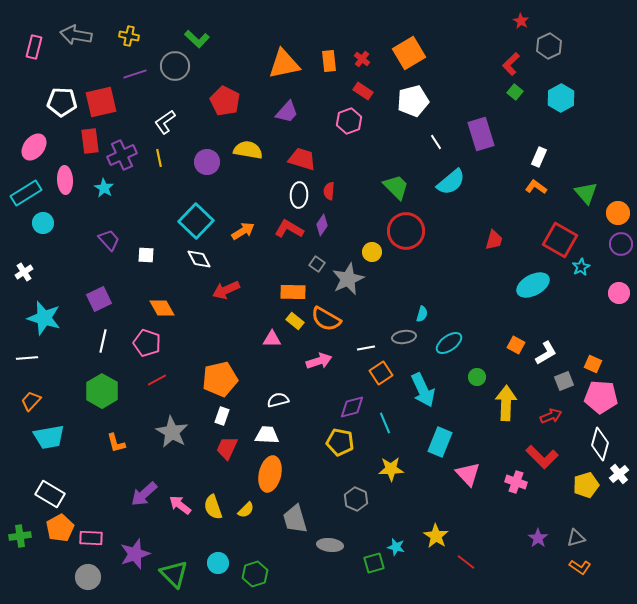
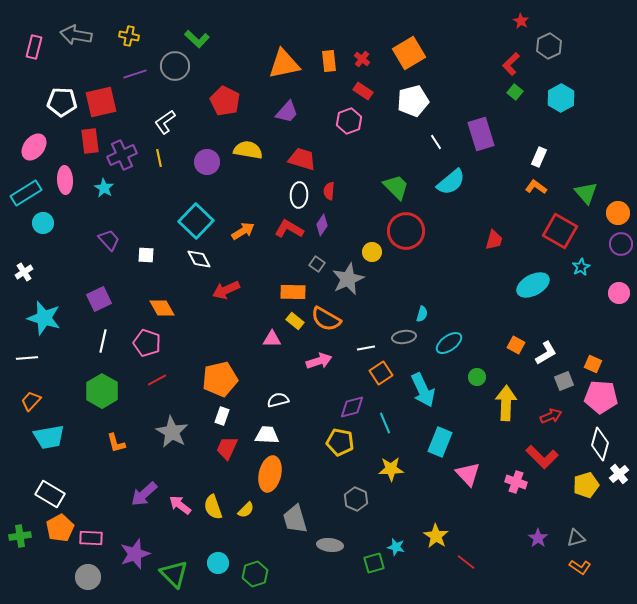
red square at (560, 240): moved 9 px up
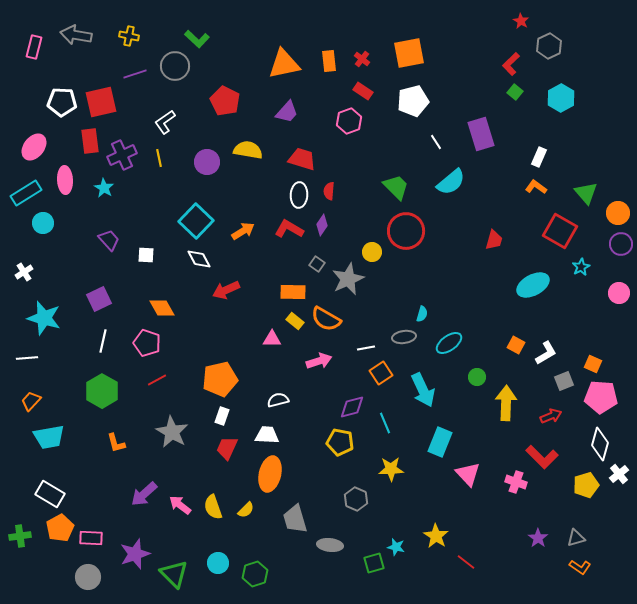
orange square at (409, 53): rotated 20 degrees clockwise
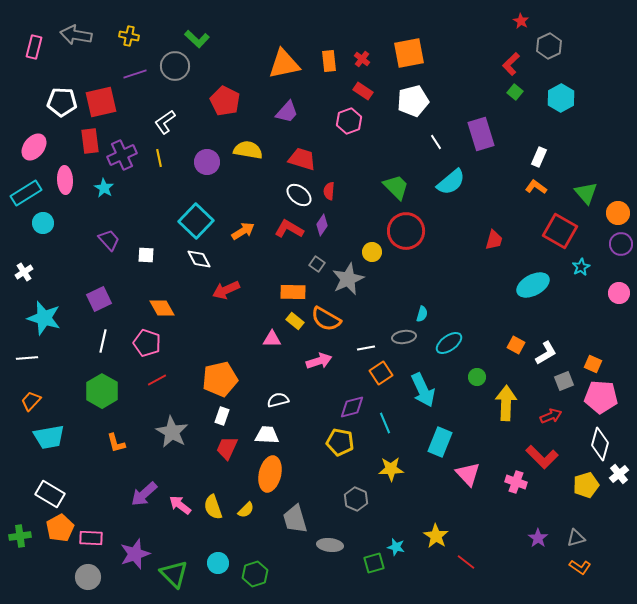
white ellipse at (299, 195): rotated 55 degrees counterclockwise
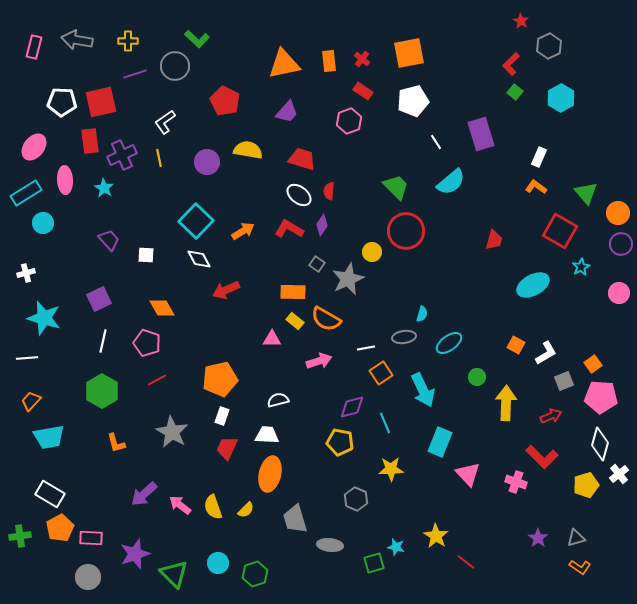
gray arrow at (76, 35): moved 1 px right, 5 px down
yellow cross at (129, 36): moved 1 px left, 5 px down; rotated 12 degrees counterclockwise
white cross at (24, 272): moved 2 px right, 1 px down; rotated 18 degrees clockwise
orange square at (593, 364): rotated 30 degrees clockwise
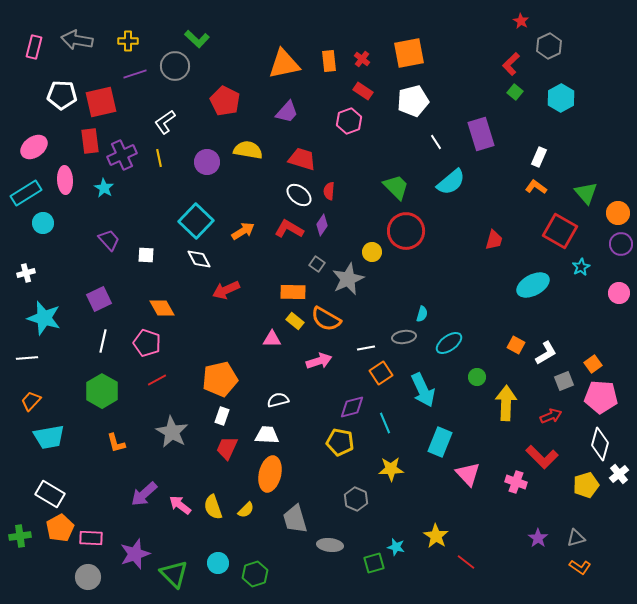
white pentagon at (62, 102): moved 7 px up
pink ellipse at (34, 147): rotated 16 degrees clockwise
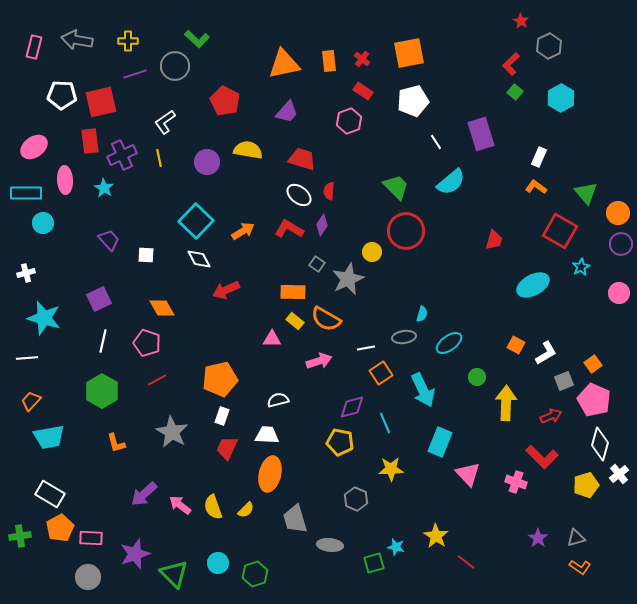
cyan rectangle at (26, 193): rotated 32 degrees clockwise
pink pentagon at (601, 397): moved 7 px left, 3 px down; rotated 20 degrees clockwise
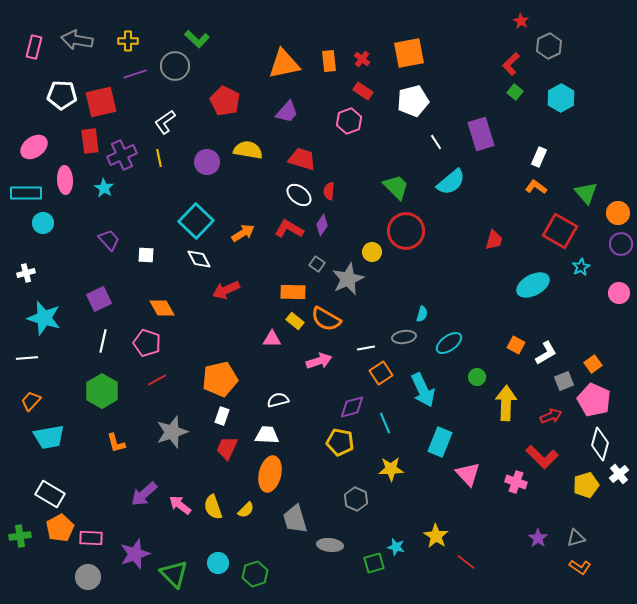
orange arrow at (243, 231): moved 2 px down
gray star at (172, 432): rotated 24 degrees clockwise
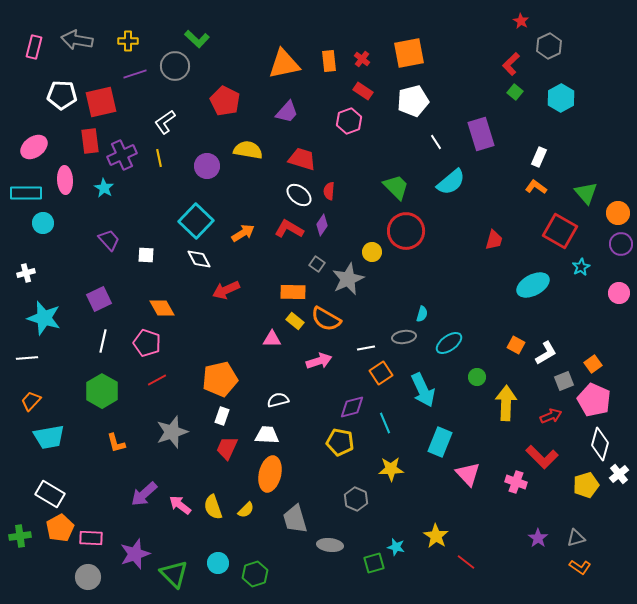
purple circle at (207, 162): moved 4 px down
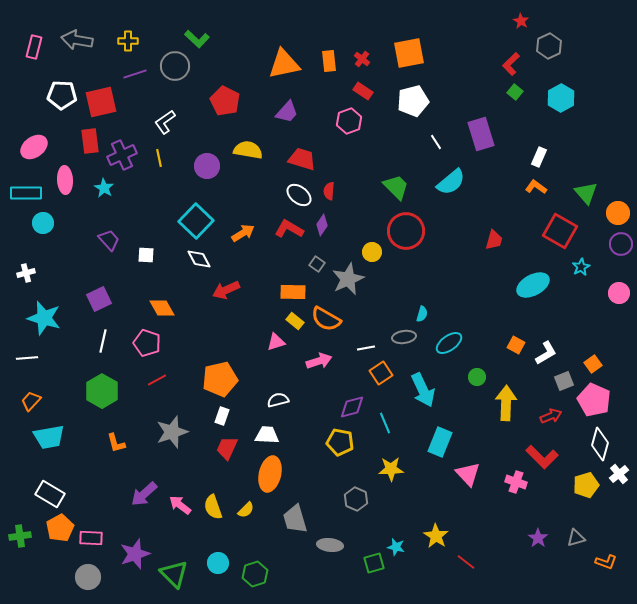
pink triangle at (272, 339): moved 4 px right, 3 px down; rotated 18 degrees counterclockwise
orange L-shape at (580, 567): moved 26 px right, 5 px up; rotated 15 degrees counterclockwise
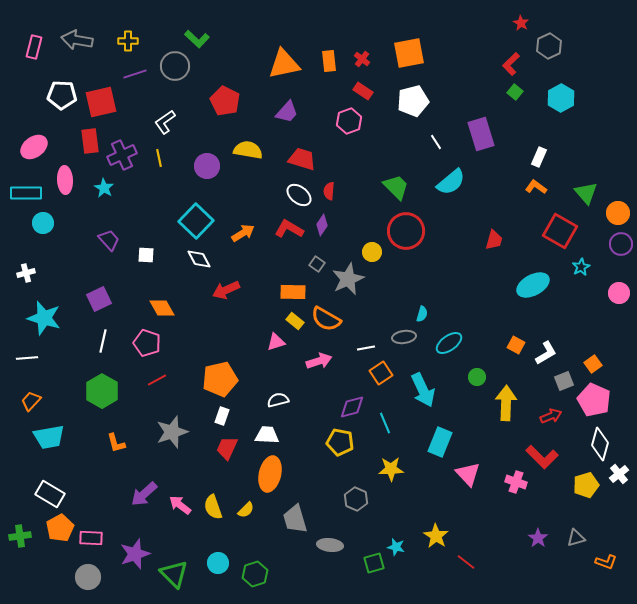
red star at (521, 21): moved 2 px down
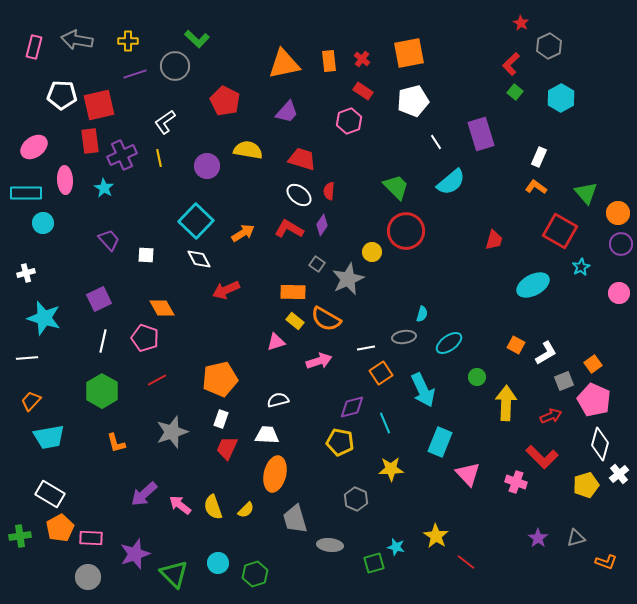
red square at (101, 102): moved 2 px left, 3 px down
pink pentagon at (147, 343): moved 2 px left, 5 px up
white rectangle at (222, 416): moved 1 px left, 3 px down
orange ellipse at (270, 474): moved 5 px right
